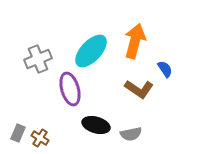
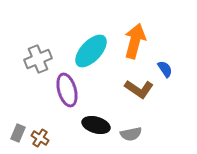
purple ellipse: moved 3 px left, 1 px down
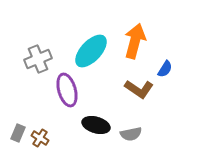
blue semicircle: rotated 66 degrees clockwise
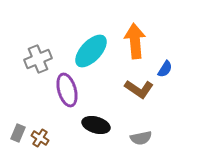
orange arrow: rotated 20 degrees counterclockwise
gray semicircle: moved 10 px right, 4 px down
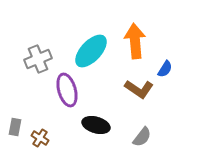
gray rectangle: moved 3 px left, 6 px up; rotated 12 degrees counterclockwise
gray semicircle: moved 1 px right, 1 px up; rotated 40 degrees counterclockwise
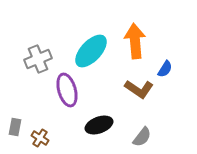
black ellipse: moved 3 px right; rotated 36 degrees counterclockwise
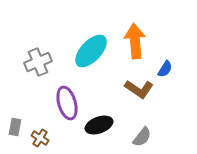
gray cross: moved 3 px down
purple ellipse: moved 13 px down
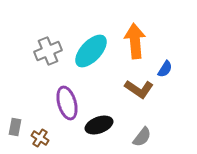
gray cross: moved 10 px right, 11 px up
